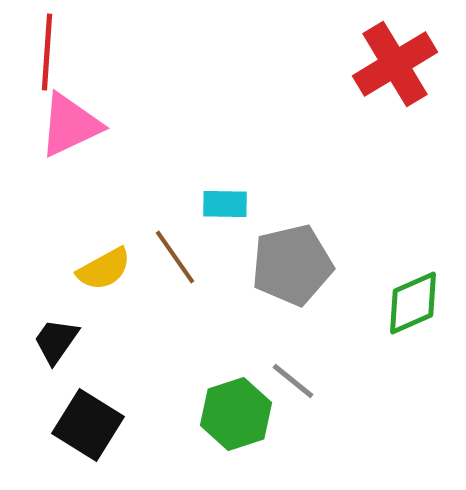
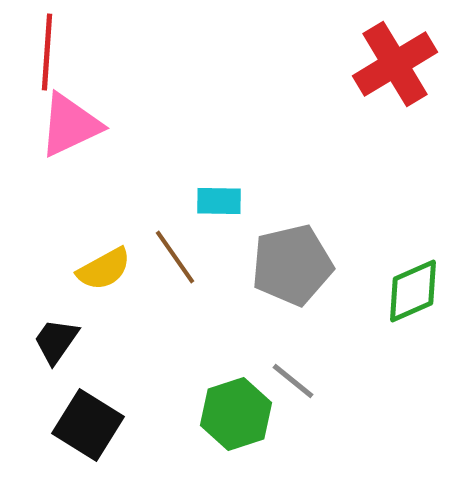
cyan rectangle: moved 6 px left, 3 px up
green diamond: moved 12 px up
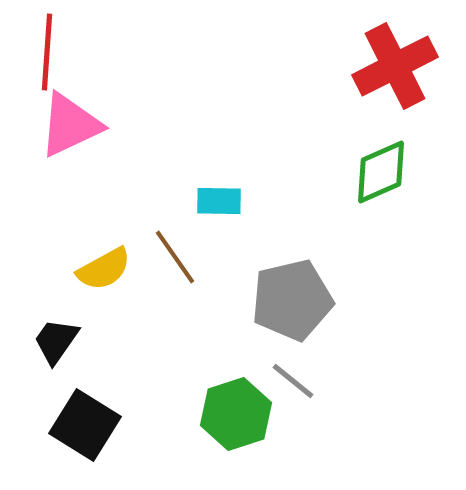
red cross: moved 2 px down; rotated 4 degrees clockwise
gray pentagon: moved 35 px down
green diamond: moved 32 px left, 119 px up
black square: moved 3 px left
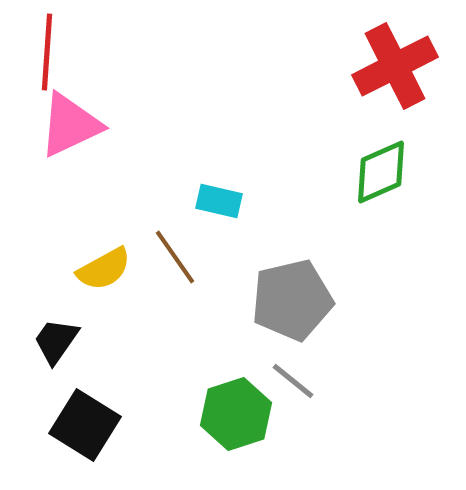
cyan rectangle: rotated 12 degrees clockwise
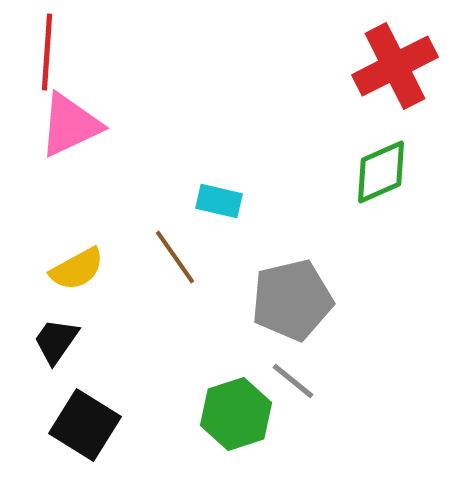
yellow semicircle: moved 27 px left
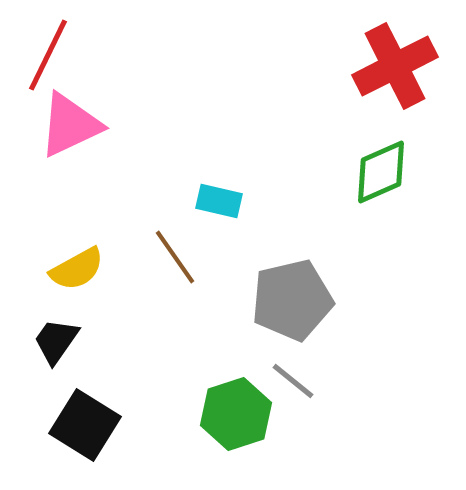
red line: moved 1 px right, 3 px down; rotated 22 degrees clockwise
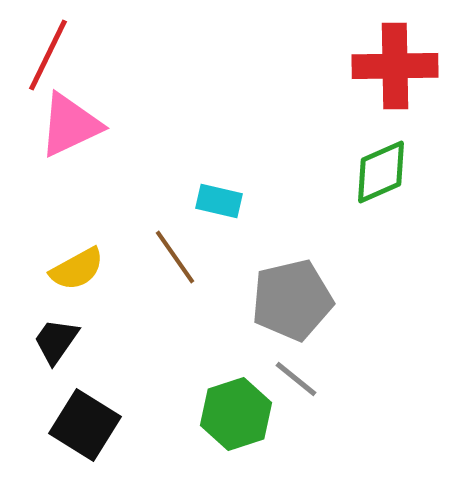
red cross: rotated 26 degrees clockwise
gray line: moved 3 px right, 2 px up
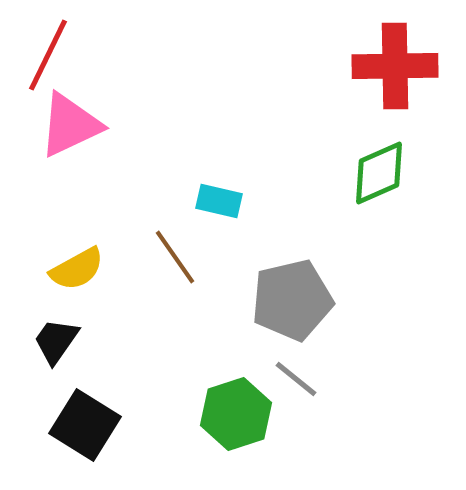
green diamond: moved 2 px left, 1 px down
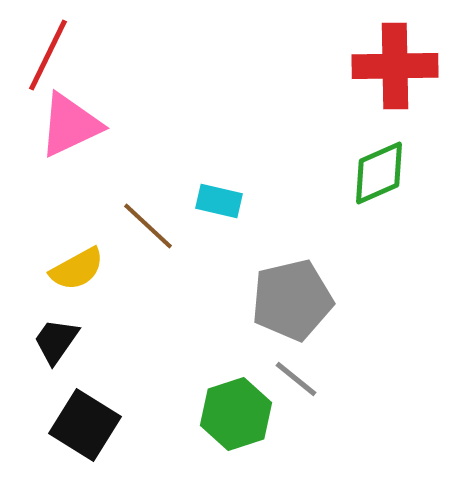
brown line: moved 27 px left, 31 px up; rotated 12 degrees counterclockwise
